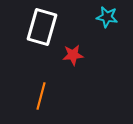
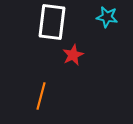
white rectangle: moved 10 px right, 5 px up; rotated 9 degrees counterclockwise
red star: rotated 20 degrees counterclockwise
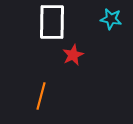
cyan star: moved 4 px right, 2 px down
white rectangle: rotated 6 degrees counterclockwise
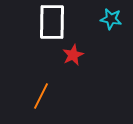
orange line: rotated 12 degrees clockwise
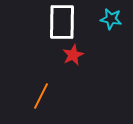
white rectangle: moved 10 px right
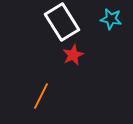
white rectangle: rotated 33 degrees counterclockwise
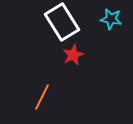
orange line: moved 1 px right, 1 px down
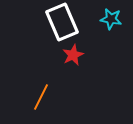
white rectangle: rotated 9 degrees clockwise
orange line: moved 1 px left
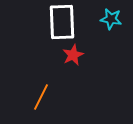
white rectangle: rotated 21 degrees clockwise
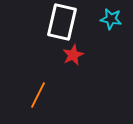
white rectangle: rotated 15 degrees clockwise
orange line: moved 3 px left, 2 px up
